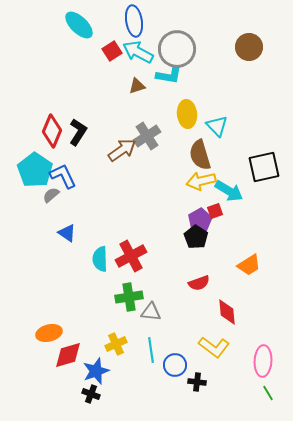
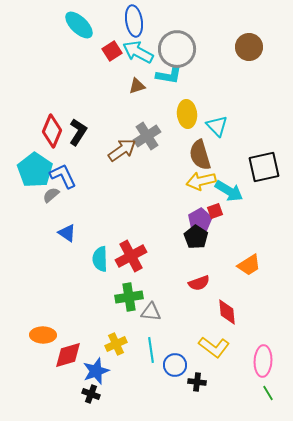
orange ellipse at (49, 333): moved 6 px left, 2 px down; rotated 15 degrees clockwise
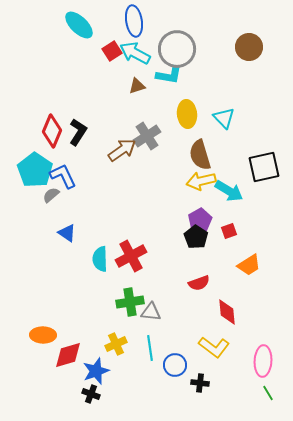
cyan arrow at (138, 52): moved 3 px left, 1 px down
cyan triangle at (217, 126): moved 7 px right, 8 px up
red square at (215, 211): moved 14 px right, 20 px down
green cross at (129, 297): moved 1 px right, 5 px down
cyan line at (151, 350): moved 1 px left, 2 px up
black cross at (197, 382): moved 3 px right, 1 px down
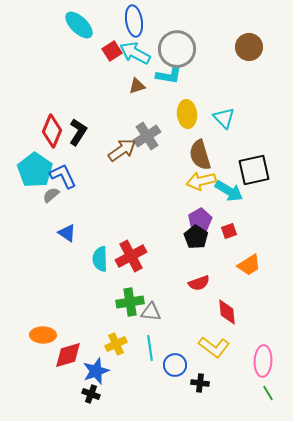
black square at (264, 167): moved 10 px left, 3 px down
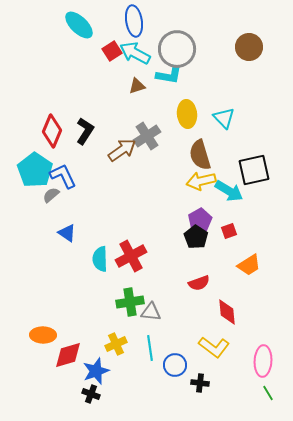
black L-shape at (78, 132): moved 7 px right, 1 px up
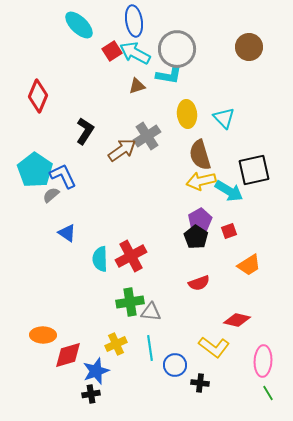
red diamond at (52, 131): moved 14 px left, 35 px up
red diamond at (227, 312): moved 10 px right, 8 px down; rotated 72 degrees counterclockwise
black cross at (91, 394): rotated 30 degrees counterclockwise
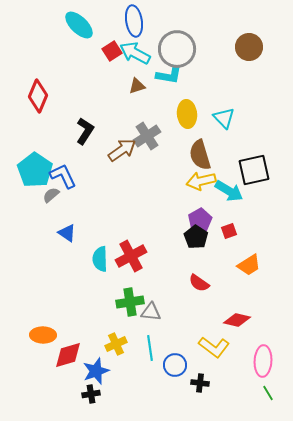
red semicircle at (199, 283): rotated 55 degrees clockwise
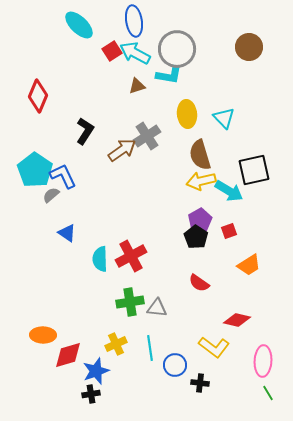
gray triangle at (151, 312): moved 6 px right, 4 px up
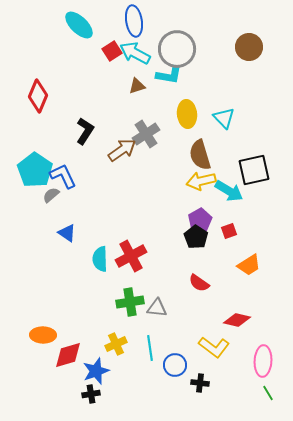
gray cross at (147, 136): moved 1 px left, 2 px up
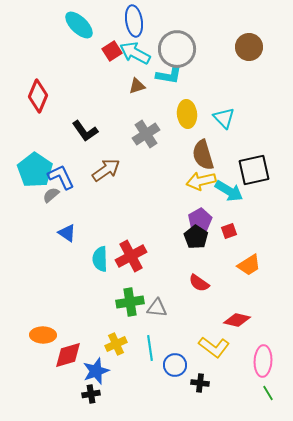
black L-shape at (85, 131): rotated 112 degrees clockwise
brown arrow at (122, 150): moved 16 px left, 20 px down
brown semicircle at (200, 155): moved 3 px right
blue L-shape at (63, 176): moved 2 px left, 1 px down
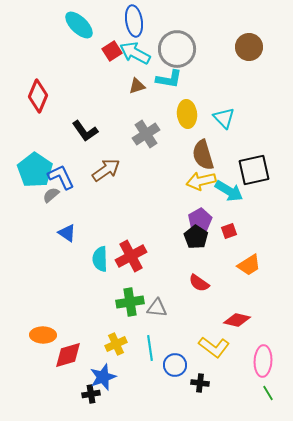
cyan L-shape at (169, 75): moved 4 px down
blue star at (96, 371): moved 7 px right, 6 px down
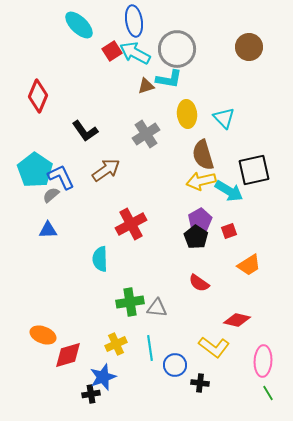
brown triangle at (137, 86): moved 9 px right
blue triangle at (67, 233): moved 19 px left, 3 px up; rotated 36 degrees counterclockwise
red cross at (131, 256): moved 32 px up
orange ellipse at (43, 335): rotated 20 degrees clockwise
